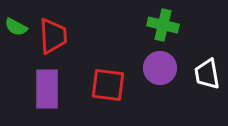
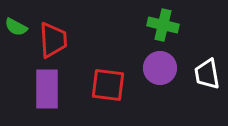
red trapezoid: moved 4 px down
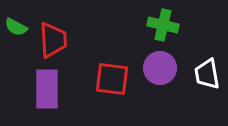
red square: moved 4 px right, 6 px up
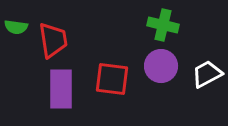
green semicircle: rotated 20 degrees counterclockwise
red trapezoid: rotated 6 degrees counterclockwise
purple circle: moved 1 px right, 2 px up
white trapezoid: rotated 72 degrees clockwise
purple rectangle: moved 14 px right
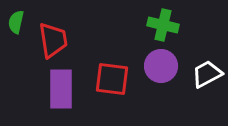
green semicircle: moved 5 px up; rotated 95 degrees clockwise
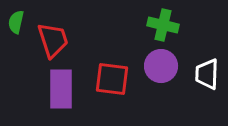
red trapezoid: rotated 9 degrees counterclockwise
white trapezoid: rotated 60 degrees counterclockwise
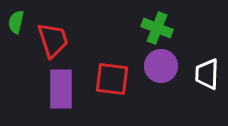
green cross: moved 6 px left, 3 px down; rotated 8 degrees clockwise
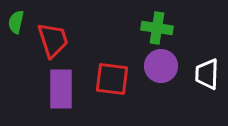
green cross: rotated 12 degrees counterclockwise
